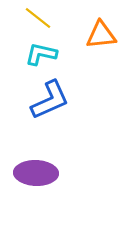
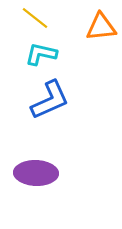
yellow line: moved 3 px left
orange triangle: moved 8 px up
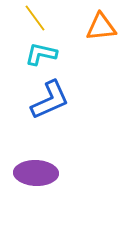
yellow line: rotated 16 degrees clockwise
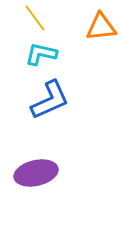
purple ellipse: rotated 15 degrees counterclockwise
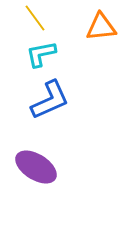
cyan L-shape: rotated 24 degrees counterclockwise
purple ellipse: moved 6 px up; rotated 45 degrees clockwise
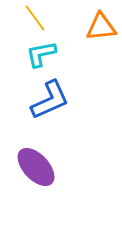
purple ellipse: rotated 15 degrees clockwise
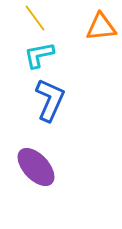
cyan L-shape: moved 2 px left, 1 px down
blue L-shape: rotated 42 degrees counterclockwise
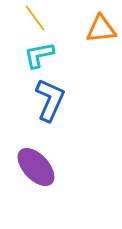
orange triangle: moved 2 px down
